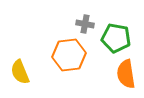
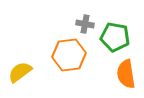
green pentagon: moved 1 px left, 1 px up
yellow semicircle: rotated 75 degrees clockwise
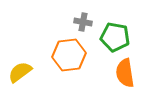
gray cross: moved 2 px left, 2 px up
orange semicircle: moved 1 px left, 1 px up
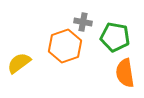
orange hexagon: moved 4 px left, 9 px up; rotated 12 degrees counterclockwise
yellow semicircle: moved 1 px left, 9 px up
